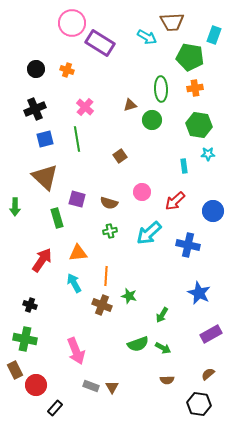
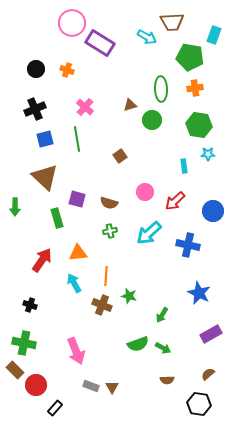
pink circle at (142, 192): moved 3 px right
green cross at (25, 339): moved 1 px left, 4 px down
brown rectangle at (15, 370): rotated 18 degrees counterclockwise
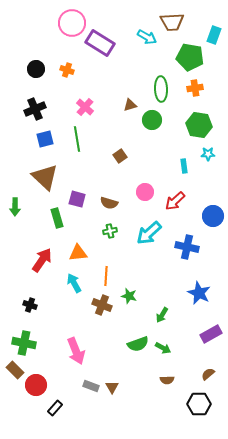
blue circle at (213, 211): moved 5 px down
blue cross at (188, 245): moved 1 px left, 2 px down
black hexagon at (199, 404): rotated 10 degrees counterclockwise
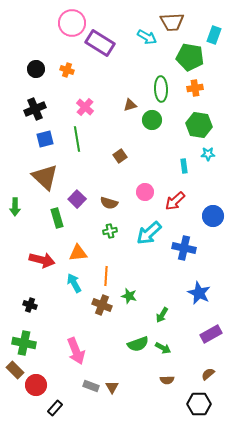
purple square at (77, 199): rotated 30 degrees clockwise
blue cross at (187, 247): moved 3 px left, 1 px down
red arrow at (42, 260): rotated 70 degrees clockwise
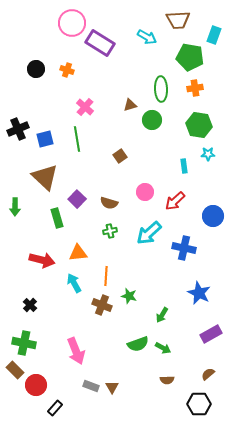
brown trapezoid at (172, 22): moved 6 px right, 2 px up
black cross at (35, 109): moved 17 px left, 20 px down
black cross at (30, 305): rotated 24 degrees clockwise
